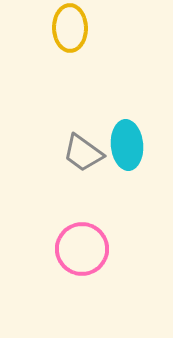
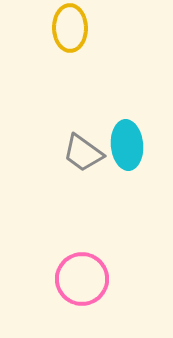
pink circle: moved 30 px down
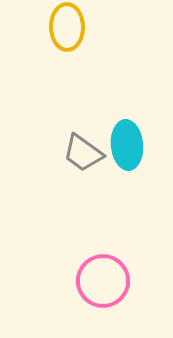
yellow ellipse: moved 3 px left, 1 px up
pink circle: moved 21 px right, 2 px down
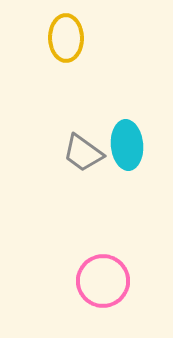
yellow ellipse: moved 1 px left, 11 px down
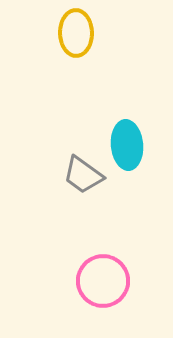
yellow ellipse: moved 10 px right, 5 px up
gray trapezoid: moved 22 px down
